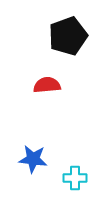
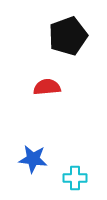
red semicircle: moved 2 px down
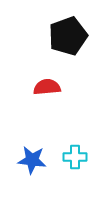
blue star: moved 1 px left, 1 px down
cyan cross: moved 21 px up
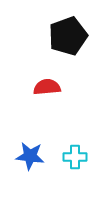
blue star: moved 2 px left, 4 px up
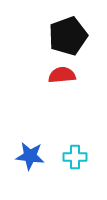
red semicircle: moved 15 px right, 12 px up
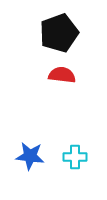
black pentagon: moved 9 px left, 3 px up
red semicircle: rotated 12 degrees clockwise
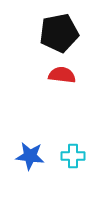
black pentagon: rotated 9 degrees clockwise
cyan cross: moved 2 px left, 1 px up
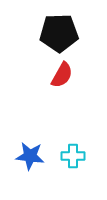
black pentagon: rotated 9 degrees clockwise
red semicircle: rotated 112 degrees clockwise
